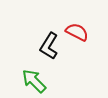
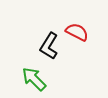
green arrow: moved 2 px up
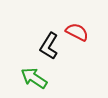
green arrow: moved 1 px up; rotated 12 degrees counterclockwise
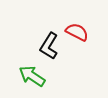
green arrow: moved 2 px left, 2 px up
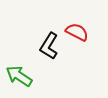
green arrow: moved 13 px left
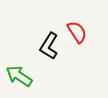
red semicircle: rotated 30 degrees clockwise
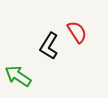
green arrow: moved 1 px left
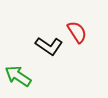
black L-shape: rotated 88 degrees counterclockwise
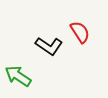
red semicircle: moved 3 px right
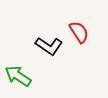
red semicircle: moved 1 px left
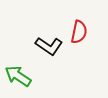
red semicircle: rotated 45 degrees clockwise
